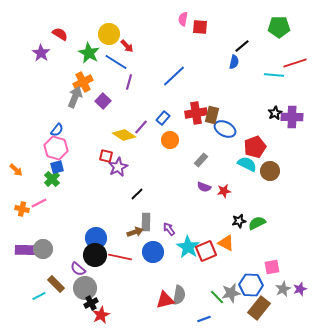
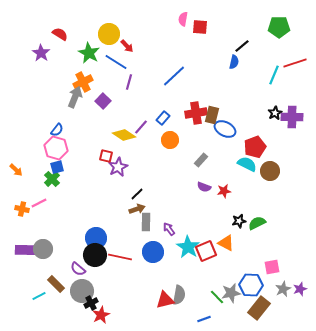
cyan line at (274, 75): rotated 72 degrees counterclockwise
brown arrow at (135, 232): moved 2 px right, 23 px up
gray circle at (85, 288): moved 3 px left, 3 px down
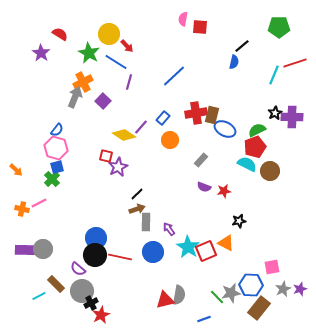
green semicircle at (257, 223): moved 93 px up
